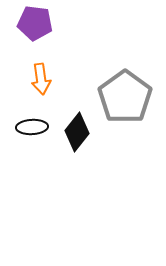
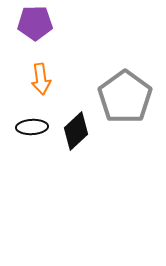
purple pentagon: rotated 8 degrees counterclockwise
black diamond: moved 1 px left, 1 px up; rotated 9 degrees clockwise
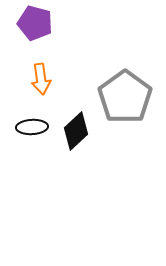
purple pentagon: rotated 16 degrees clockwise
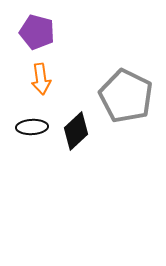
purple pentagon: moved 2 px right, 9 px down
gray pentagon: moved 1 px right, 1 px up; rotated 10 degrees counterclockwise
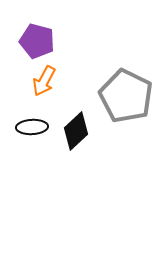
purple pentagon: moved 9 px down
orange arrow: moved 3 px right, 2 px down; rotated 36 degrees clockwise
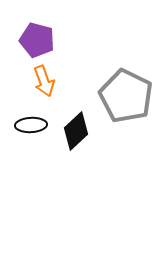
purple pentagon: moved 1 px up
orange arrow: rotated 48 degrees counterclockwise
black ellipse: moved 1 px left, 2 px up
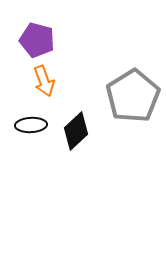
gray pentagon: moved 7 px right; rotated 14 degrees clockwise
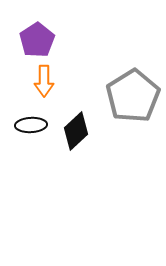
purple pentagon: rotated 24 degrees clockwise
orange arrow: rotated 20 degrees clockwise
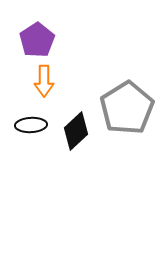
gray pentagon: moved 6 px left, 12 px down
